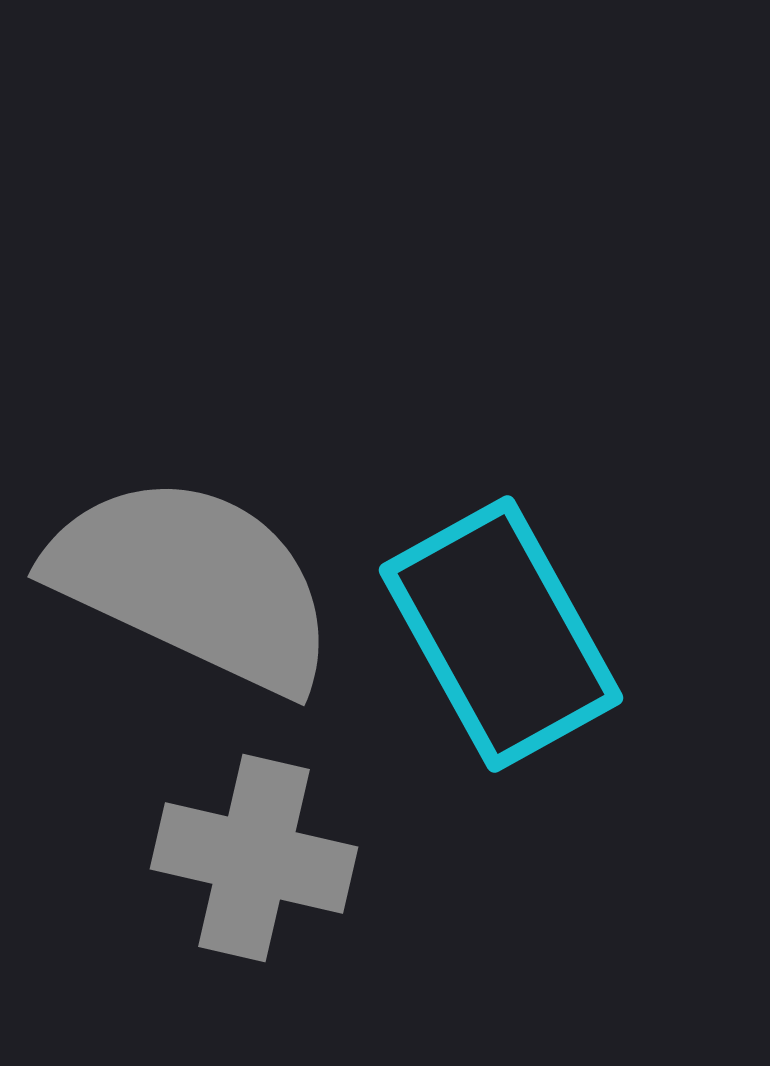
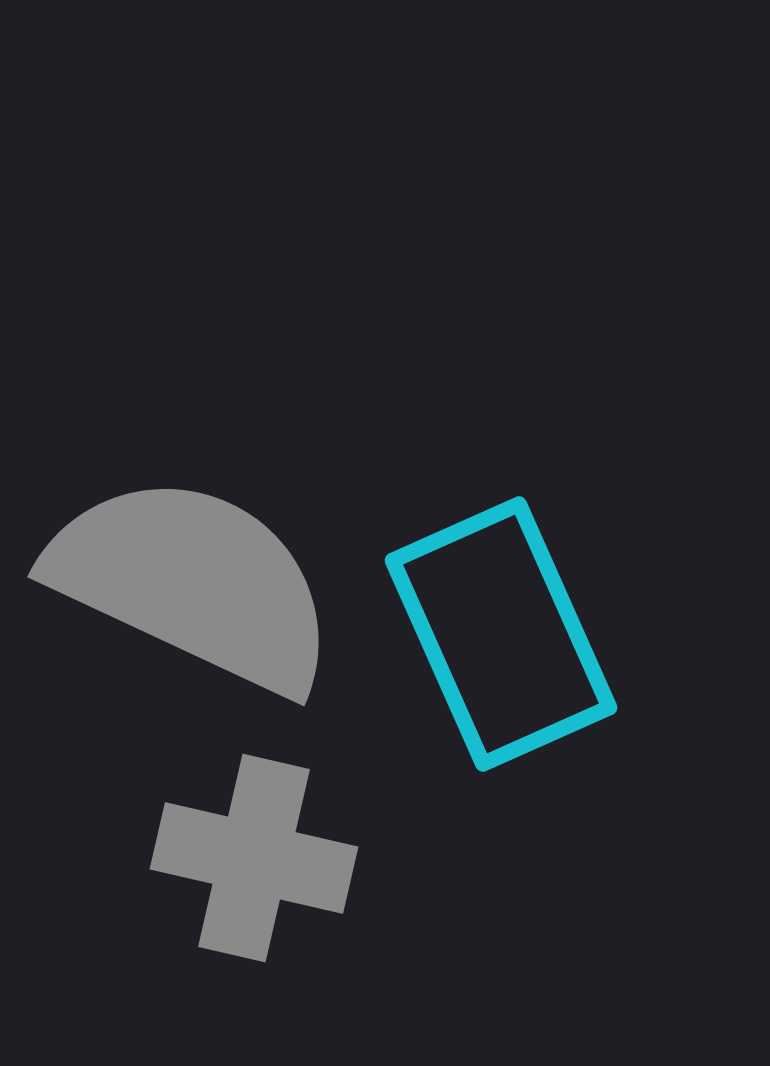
cyan rectangle: rotated 5 degrees clockwise
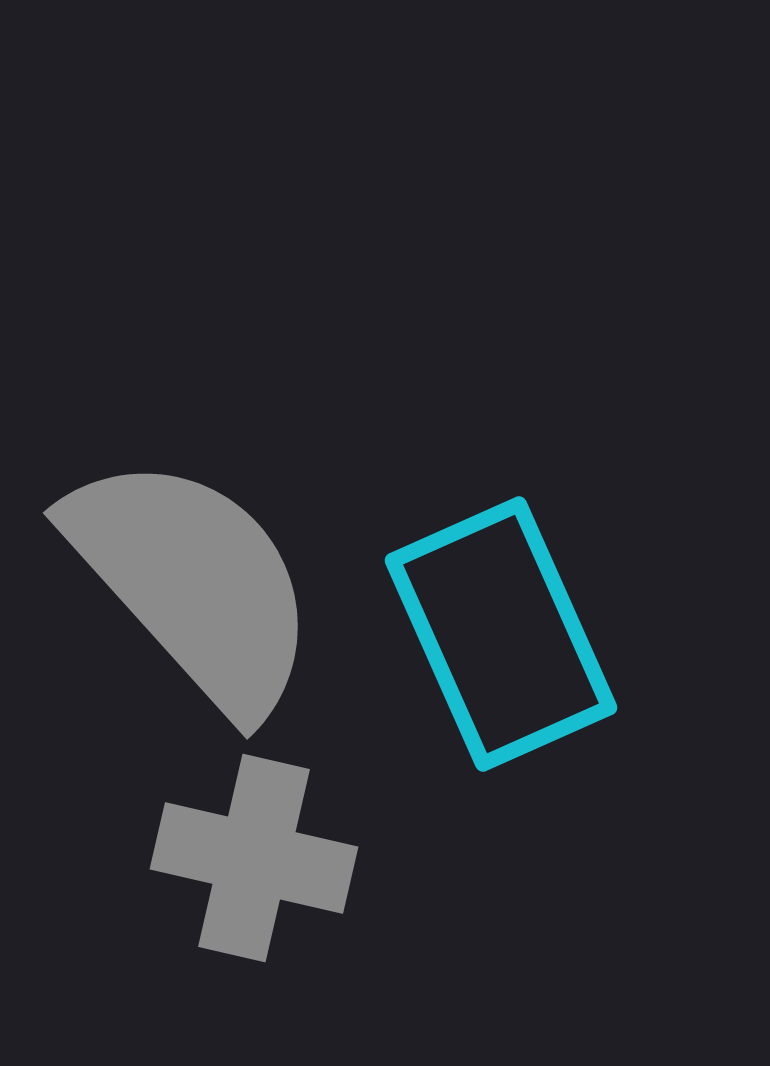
gray semicircle: rotated 23 degrees clockwise
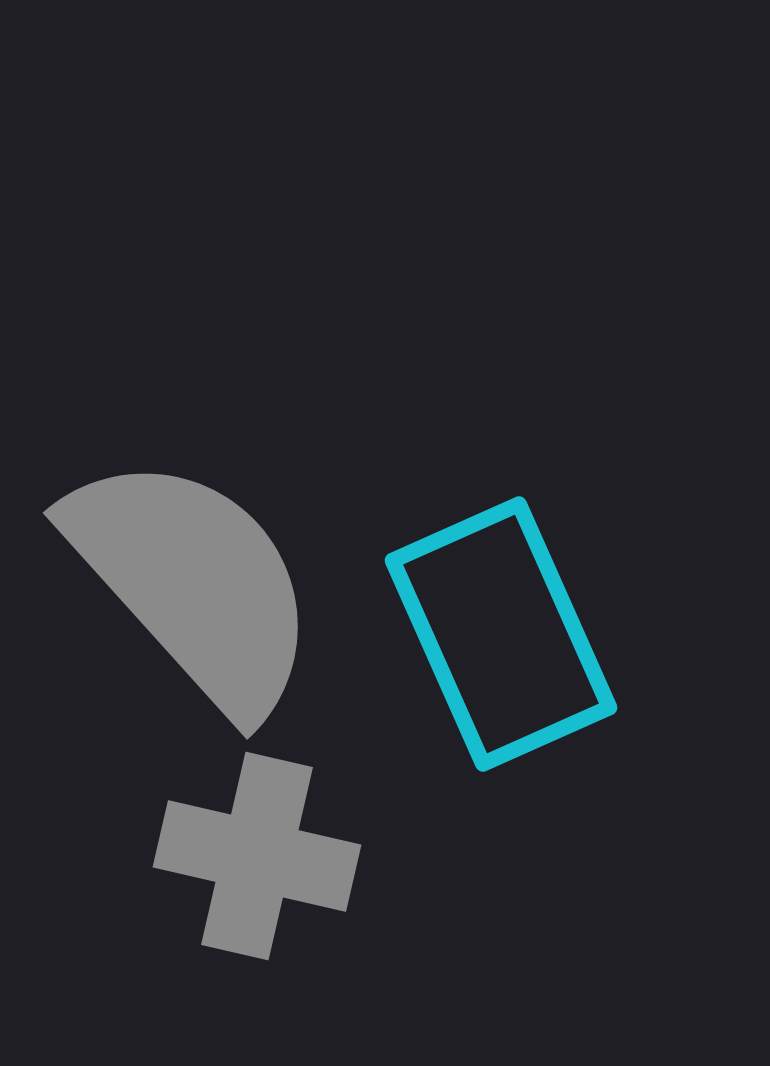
gray cross: moved 3 px right, 2 px up
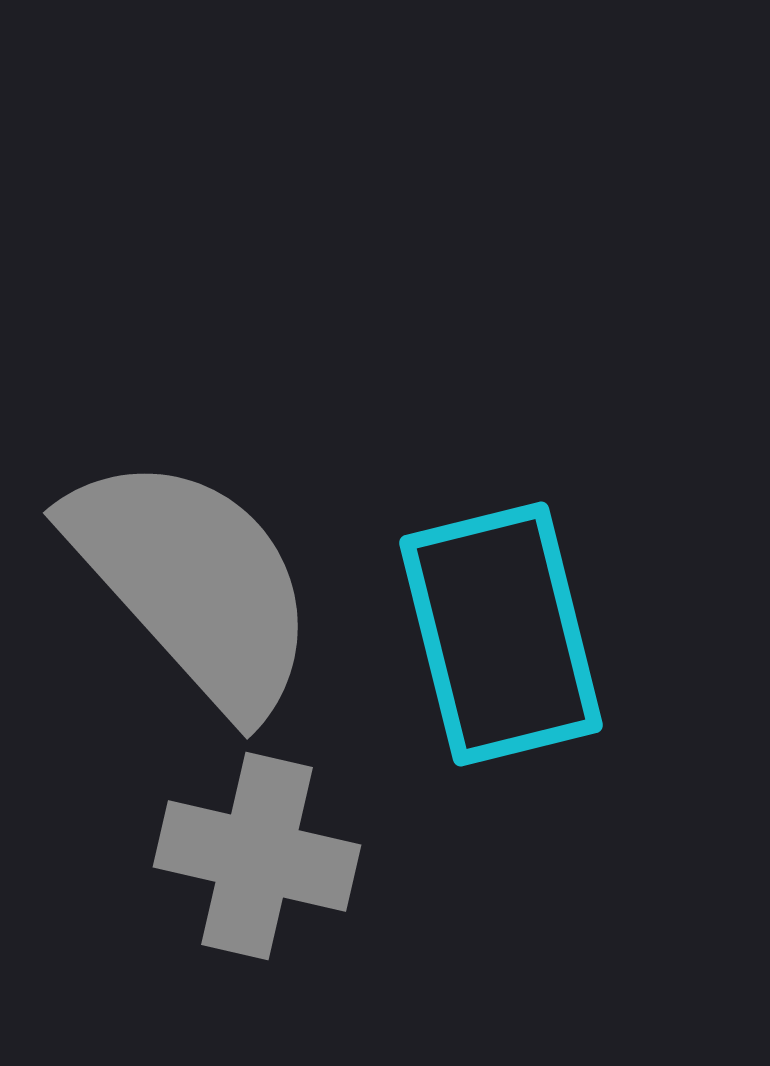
cyan rectangle: rotated 10 degrees clockwise
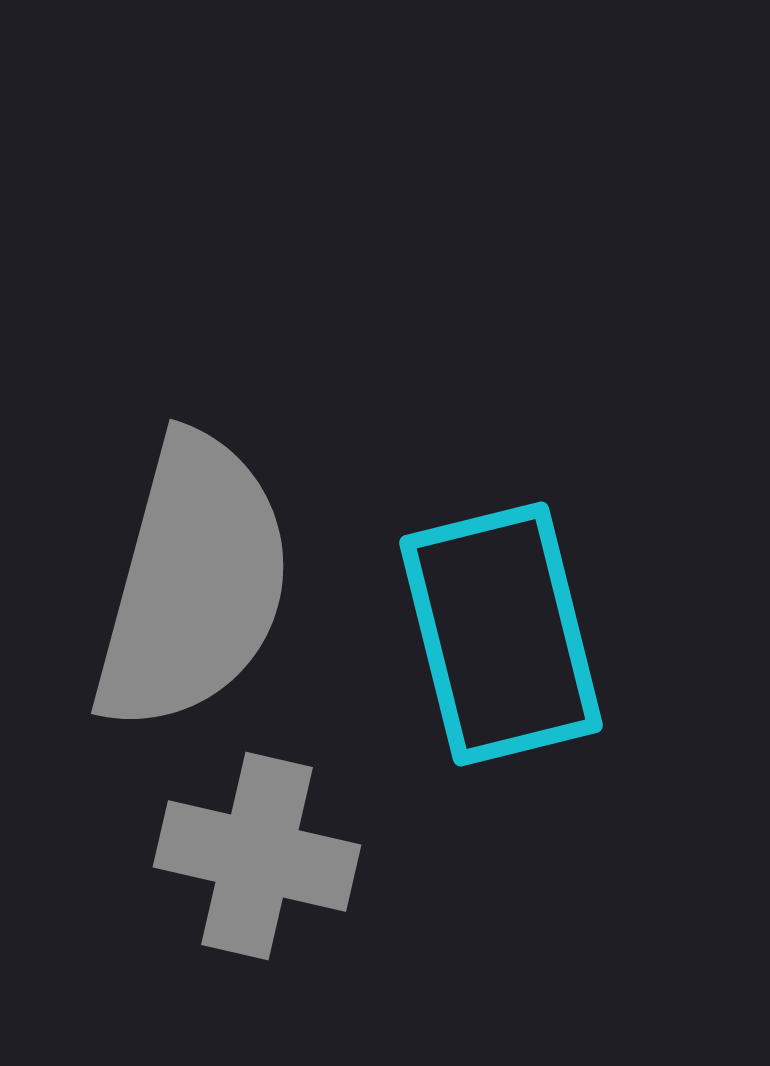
gray semicircle: rotated 57 degrees clockwise
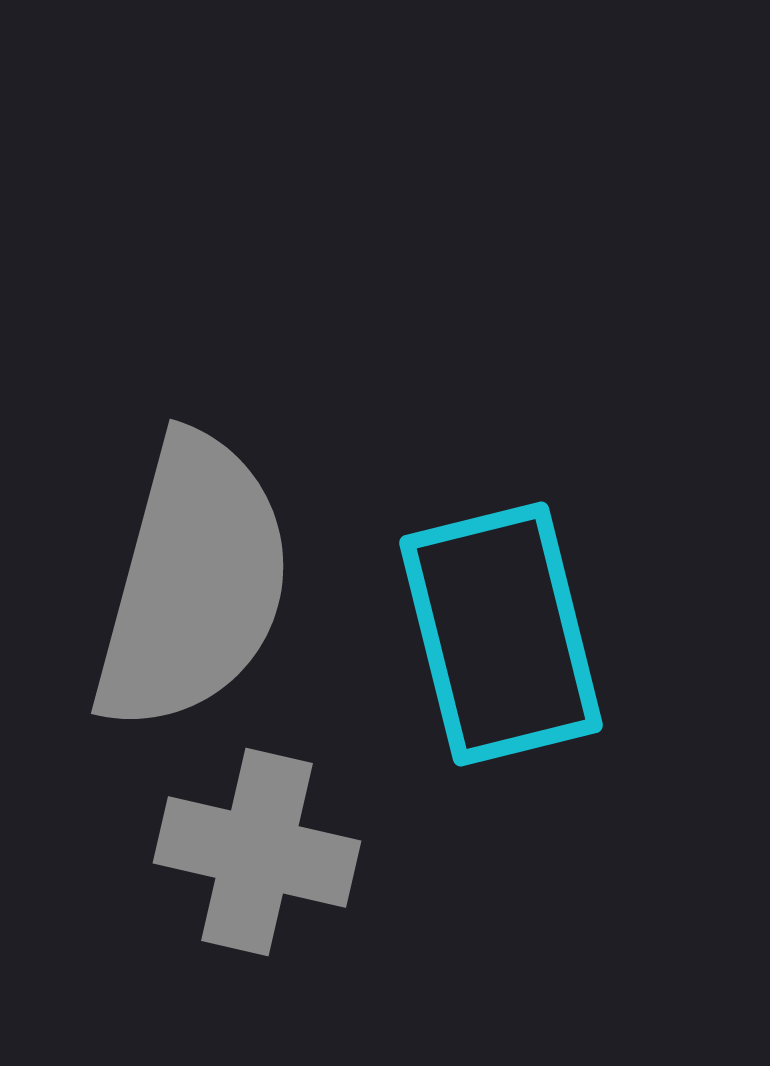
gray cross: moved 4 px up
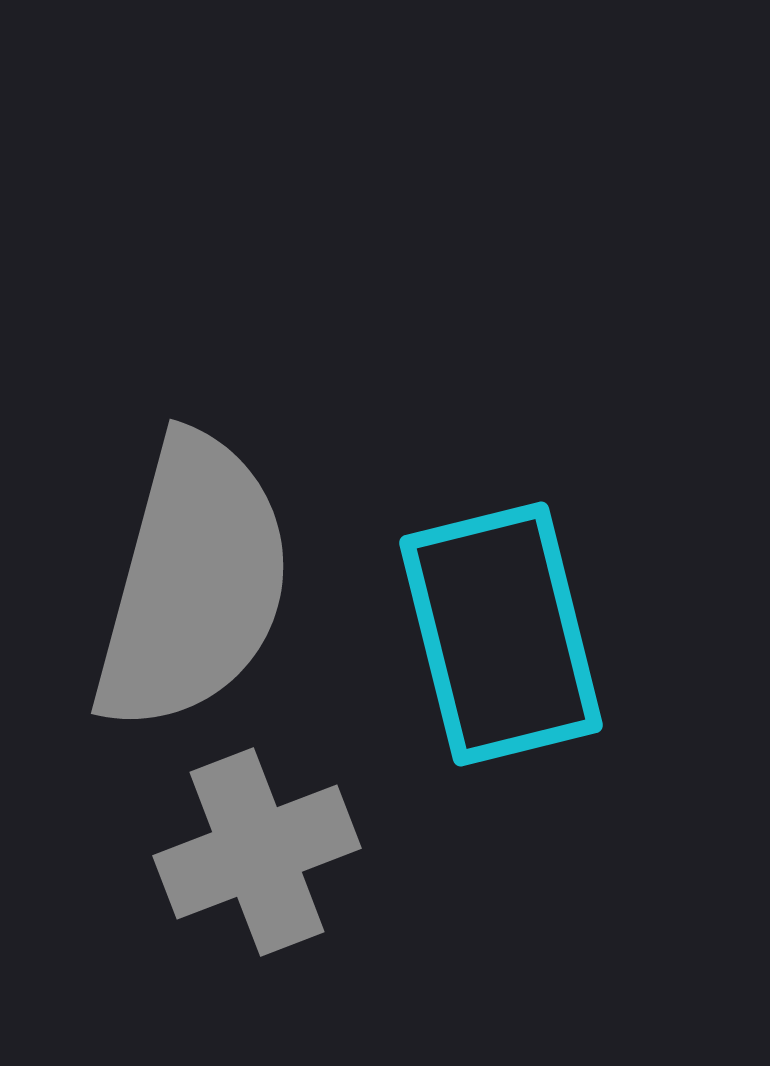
gray cross: rotated 34 degrees counterclockwise
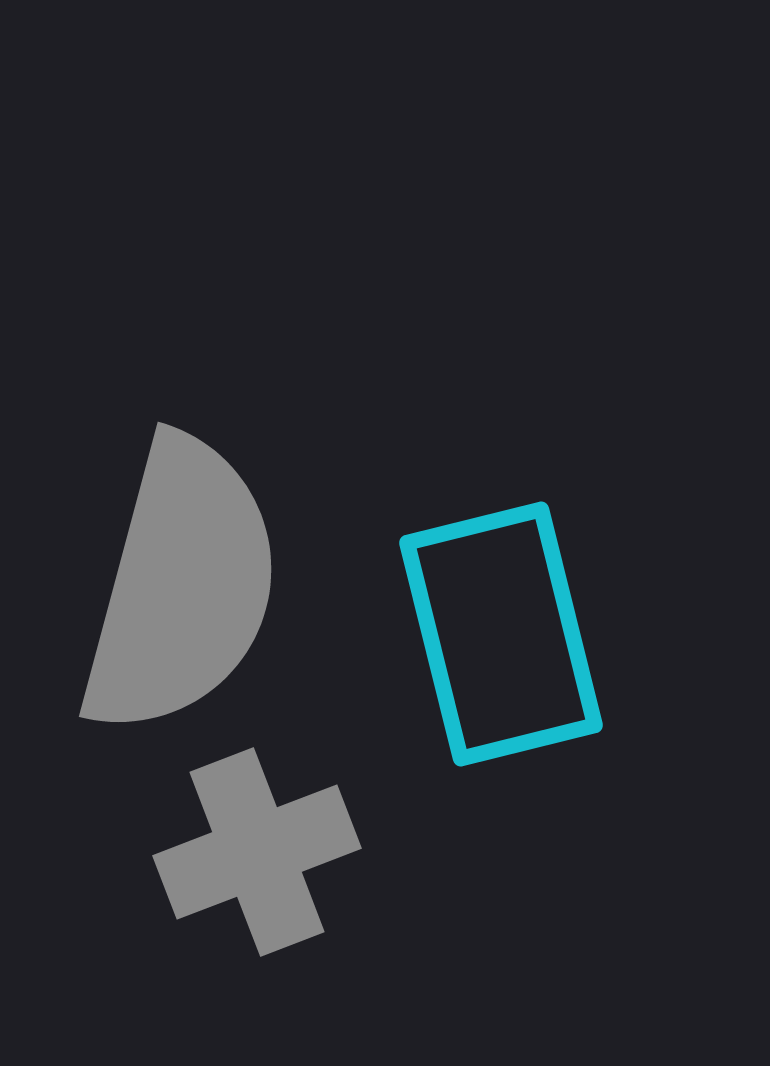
gray semicircle: moved 12 px left, 3 px down
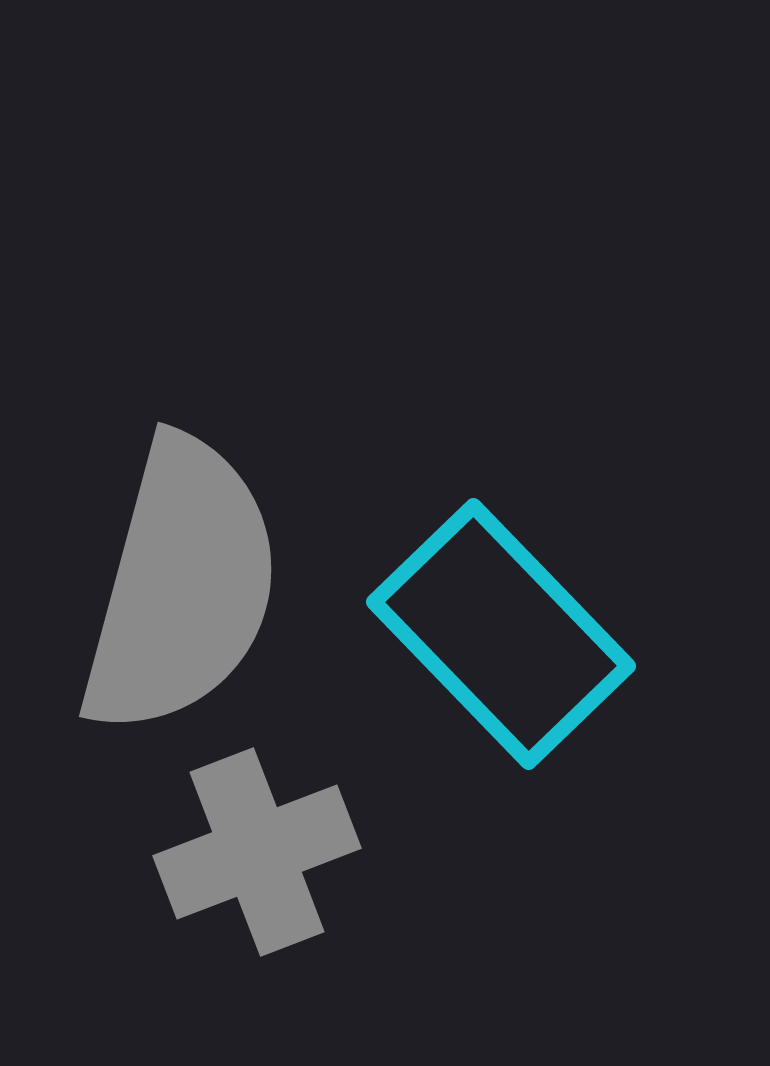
cyan rectangle: rotated 30 degrees counterclockwise
